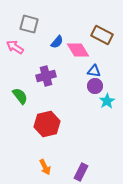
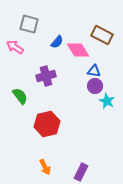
cyan star: rotated 14 degrees counterclockwise
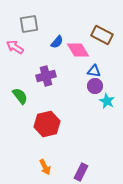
gray square: rotated 24 degrees counterclockwise
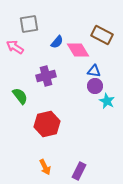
purple rectangle: moved 2 px left, 1 px up
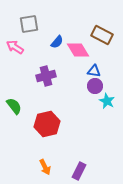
green semicircle: moved 6 px left, 10 px down
